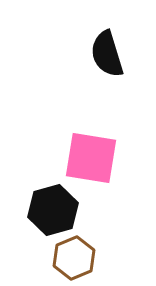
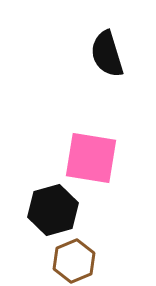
brown hexagon: moved 3 px down
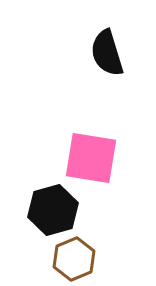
black semicircle: moved 1 px up
brown hexagon: moved 2 px up
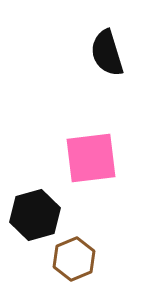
pink square: rotated 16 degrees counterclockwise
black hexagon: moved 18 px left, 5 px down
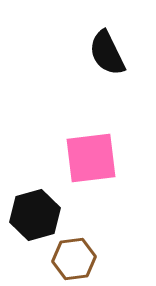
black semicircle: rotated 9 degrees counterclockwise
brown hexagon: rotated 15 degrees clockwise
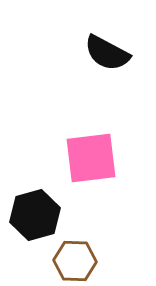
black semicircle: rotated 36 degrees counterclockwise
brown hexagon: moved 1 px right, 2 px down; rotated 9 degrees clockwise
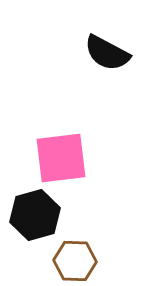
pink square: moved 30 px left
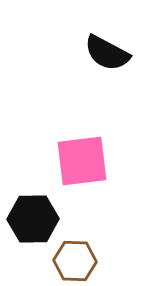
pink square: moved 21 px right, 3 px down
black hexagon: moved 2 px left, 4 px down; rotated 15 degrees clockwise
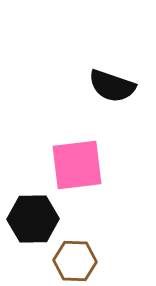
black semicircle: moved 5 px right, 33 px down; rotated 9 degrees counterclockwise
pink square: moved 5 px left, 4 px down
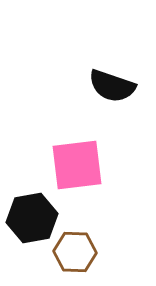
black hexagon: moved 1 px left, 1 px up; rotated 9 degrees counterclockwise
brown hexagon: moved 9 px up
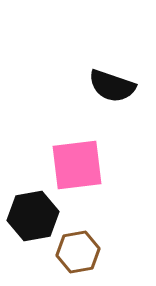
black hexagon: moved 1 px right, 2 px up
brown hexagon: moved 3 px right; rotated 12 degrees counterclockwise
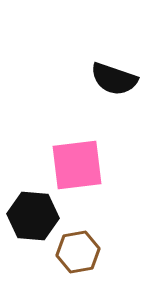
black semicircle: moved 2 px right, 7 px up
black hexagon: rotated 15 degrees clockwise
